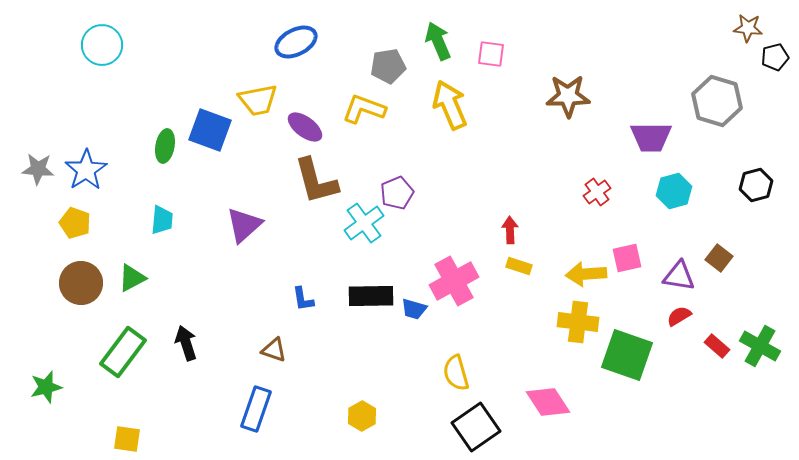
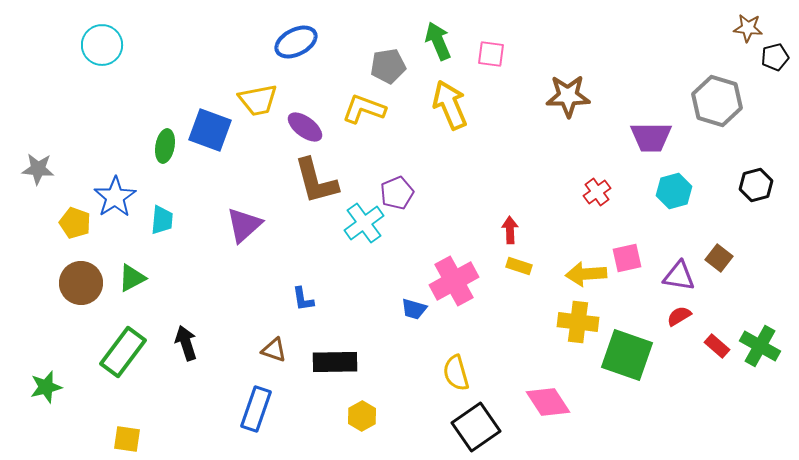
blue star at (86, 170): moved 29 px right, 27 px down
black rectangle at (371, 296): moved 36 px left, 66 px down
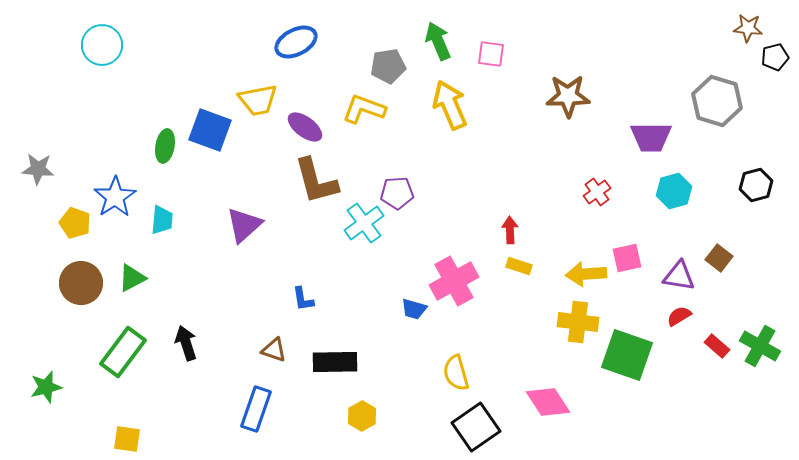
purple pentagon at (397, 193): rotated 20 degrees clockwise
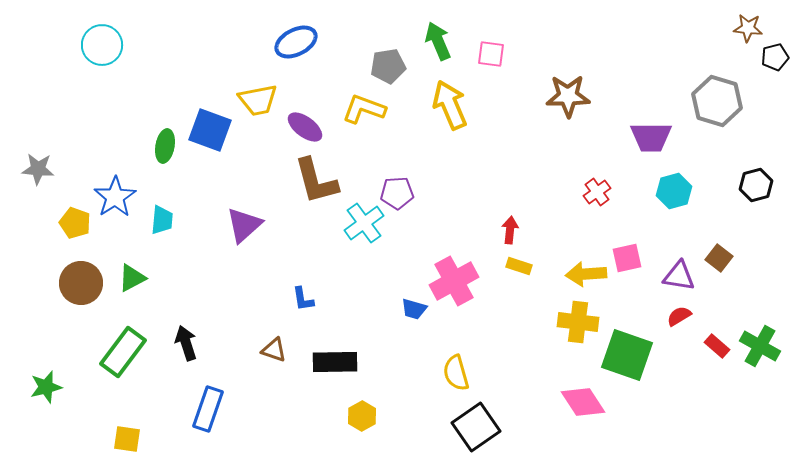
red arrow at (510, 230): rotated 8 degrees clockwise
pink diamond at (548, 402): moved 35 px right
blue rectangle at (256, 409): moved 48 px left
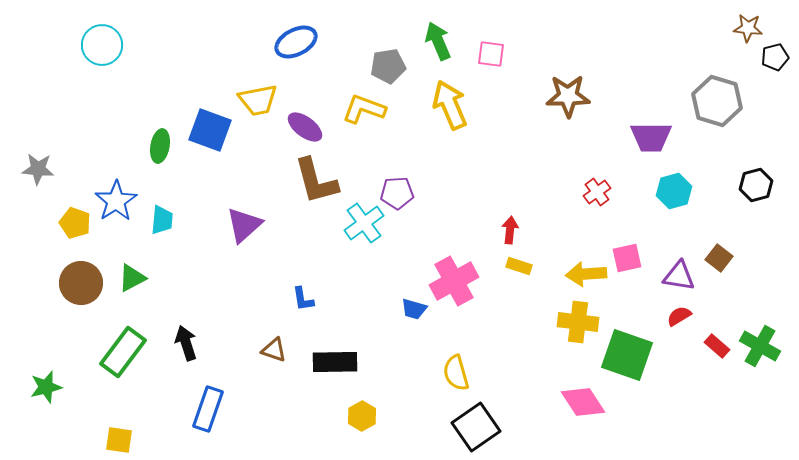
green ellipse at (165, 146): moved 5 px left
blue star at (115, 197): moved 1 px right, 4 px down
yellow square at (127, 439): moved 8 px left, 1 px down
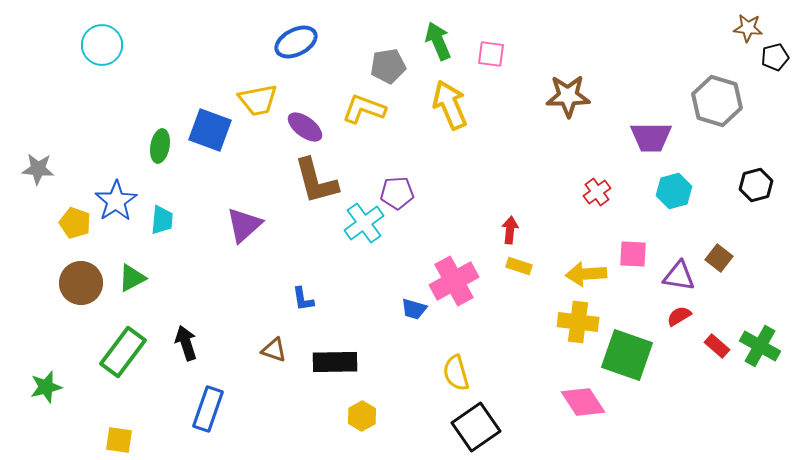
pink square at (627, 258): moved 6 px right, 4 px up; rotated 16 degrees clockwise
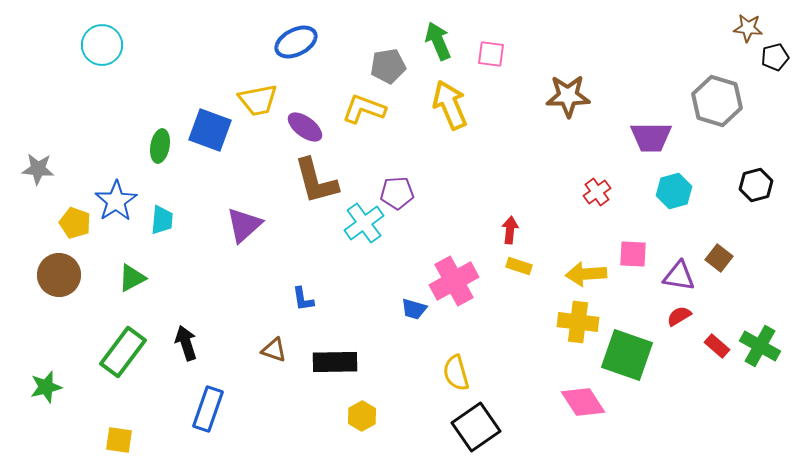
brown circle at (81, 283): moved 22 px left, 8 px up
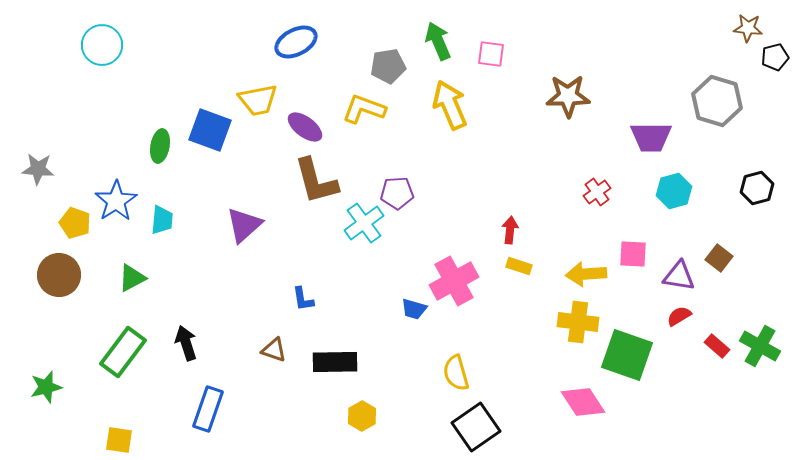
black hexagon at (756, 185): moved 1 px right, 3 px down
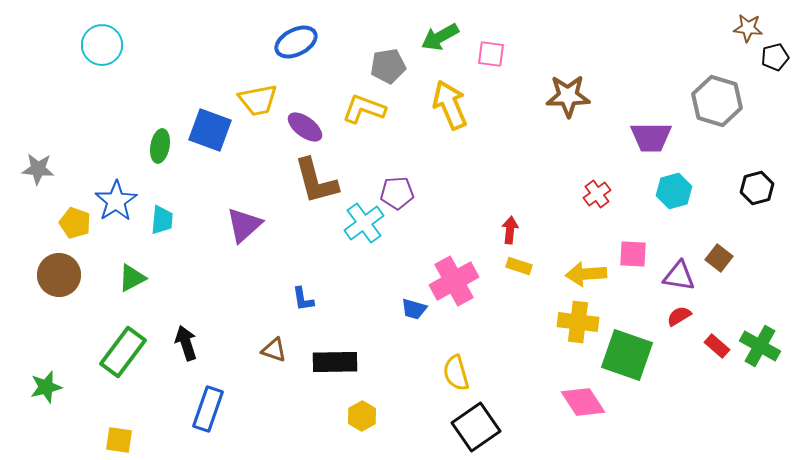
green arrow at (438, 41): moved 2 px right, 4 px up; rotated 96 degrees counterclockwise
red cross at (597, 192): moved 2 px down
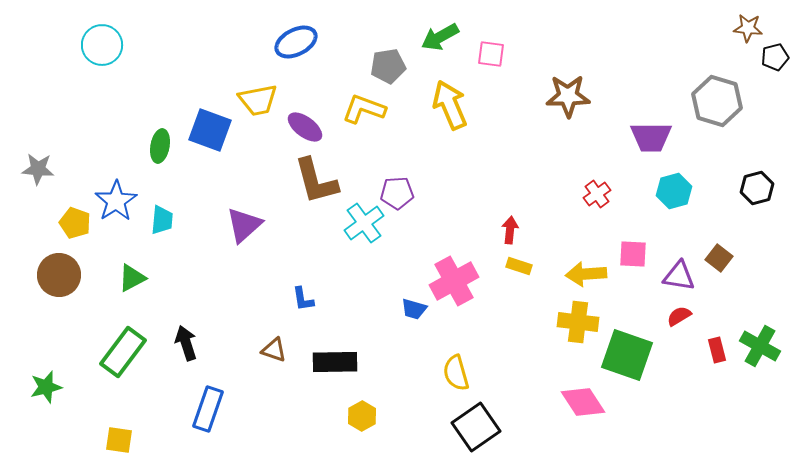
red rectangle at (717, 346): moved 4 px down; rotated 35 degrees clockwise
